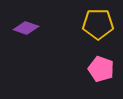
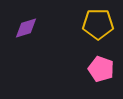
purple diamond: rotated 35 degrees counterclockwise
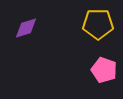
pink pentagon: moved 3 px right, 1 px down
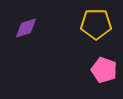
yellow pentagon: moved 2 px left
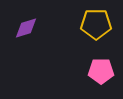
pink pentagon: moved 3 px left, 1 px down; rotated 20 degrees counterclockwise
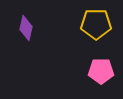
purple diamond: rotated 60 degrees counterclockwise
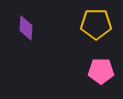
purple diamond: rotated 10 degrees counterclockwise
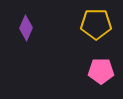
purple diamond: rotated 20 degrees clockwise
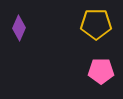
purple diamond: moved 7 px left
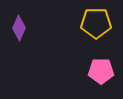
yellow pentagon: moved 1 px up
